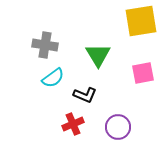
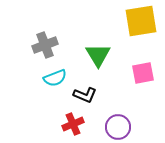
gray cross: rotated 30 degrees counterclockwise
cyan semicircle: moved 2 px right; rotated 15 degrees clockwise
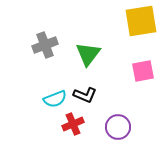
green triangle: moved 10 px left, 1 px up; rotated 8 degrees clockwise
pink square: moved 2 px up
cyan semicircle: moved 21 px down
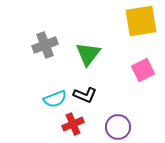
pink square: moved 1 px up; rotated 15 degrees counterclockwise
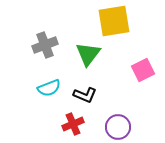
yellow square: moved 27 px left
cyan semicircle: moved 6 px left, 11 px up
